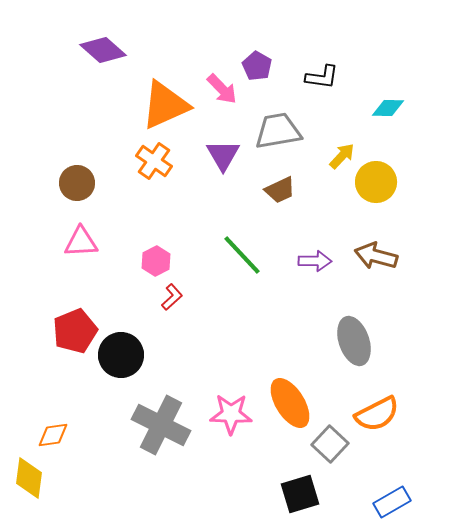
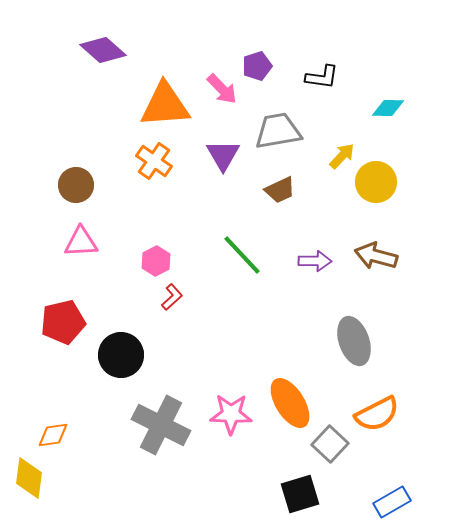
purple pentagon: rotated 24 degrees clockwise
orange triangle: rotated 20 degrees clockwise
brown circle: moved 1 px left, 2 px down
red pentagon: moved 12 px left, 9 px up; rotated 9 degrees clockwise
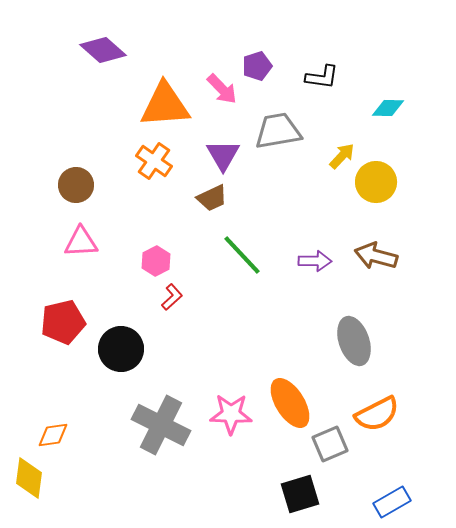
brown trapezoid: moved 68 px left, 8 px down
black circle: moved 6 px up
gray square: rotated 24 degrees clockwise
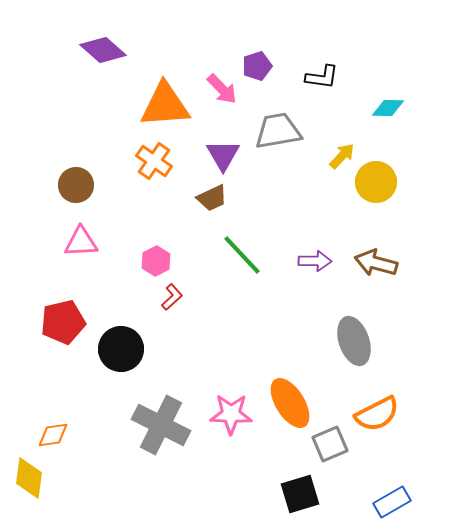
brown arrow: moved 7 px down
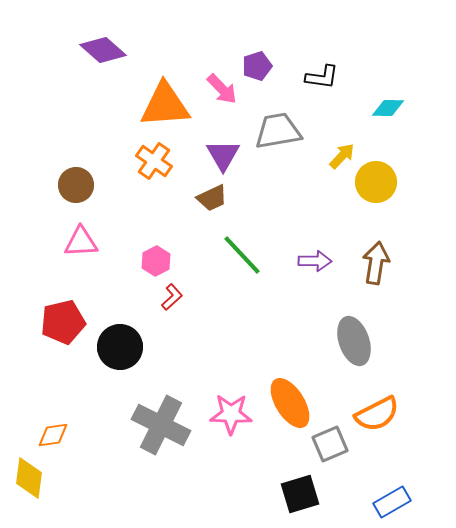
brown arrow: rotated 84 degrees clockwise
black circle: moved 1 px left, 2 px up
